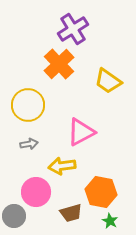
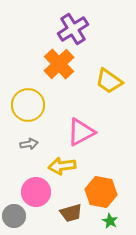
yellow trapezoid: moved 1 px right
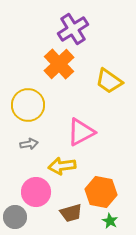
gray circle: moved 1 px right, 1 px down
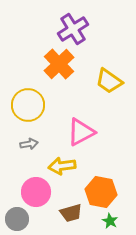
gray circle: moved 2 px right, 2 px down
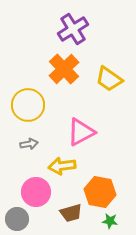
orange cross: moved 5 px right, 5 px down
yellow trapezoid: moved 2 px up
orange hexagon: moved 1 px left
green star: rotated 21 degrees counterclockwise
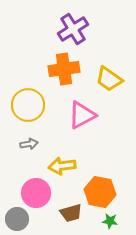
orange cross: rotated 36 degrees clockwise
pink triangle: moved 1 px right, 17 px up
pink circle: moved 1 px down
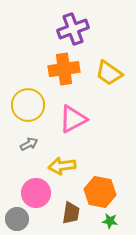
purple cross: rotated 12 degrees clockwise
yellow trapezoid: moved 6 px up
pink triangle: moved 9 px left, 4 px down
gray arrow: rotated 18 degrees counterclockwise
brown trapezoid: rotated 65 degrees counterclockwise
